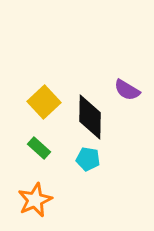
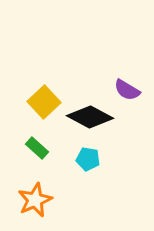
black diamond: rotated 63 degrees counterclockwise
green rectangle: moved 2 px left
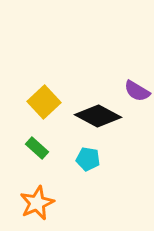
purple semicircle: moved 10 px right, 1 px down
black diamond: moved 8 px right, 1 px up
orange star: moved 2 px right, 3 px down
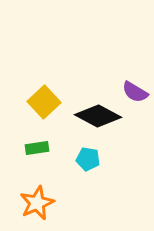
purple semicircle: moved 2 px left, 1 px down
green rectangle: rotated 50 degrees counterclockwise
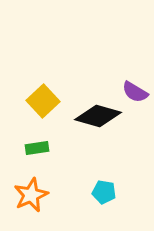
yellow square: moved 1 px left, 1 px up
black diamond: rotated 12 degrees counterclockwise
cyan pentagon: moved 16 px right, 33 px down
orange star: moved 6 px left, 8 px up
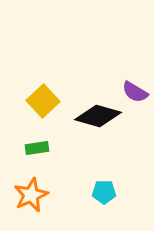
cyan pentagon: rotated 10 degrees counterclockwise
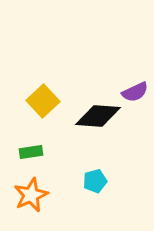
purple semicircle: rotated 56 degrees counterclockwise
black diamond: rotated 12 degrees counterclockwise
green rectangle: moved 6 px left, 4 px down
cyan pentagon: moved 9 px left, 11 px up; rotated 15 degrees counterclockwise
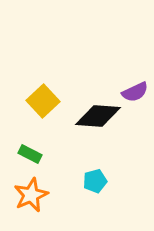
green rectangle: moved 1 px left, 2 px down; rotated 35 degrees clockwise
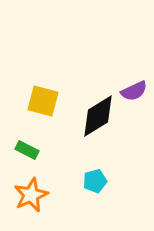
purple semicircle: moved 1 px left, 1 px up
yellow square: rotated 32 degrees counterclockwise
black diamond: rotated 36 degrees counterclockwise
green rectangle: moved 3 px left, 4 px up
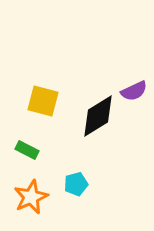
cyan pentagon: moved 19 px left, 3 px down
orange star: moved 2 px down
